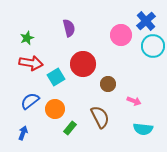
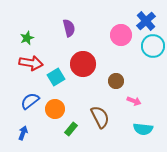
brown circle: moved 8 px right, 3 px up
green rectangle: moved 1 px right, 1 px down
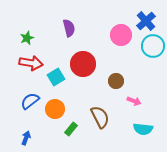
blue arrow: moved 3 px right, 5 px down
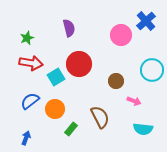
cyan circle: moved 1 px left, 24 px down
red circle: moved 4 px left
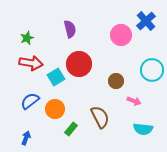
purple semicircle: moved 1 px right, 1 px down
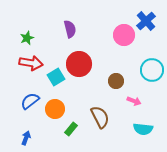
pink circle: moved 3 px right
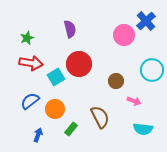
blue arrow: moved 12 px right, 3 px up
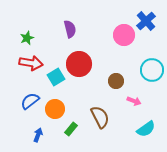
cyan semicircle: moved 3 px right; rotated 42 degrees counterclockwise
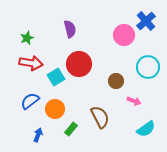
cyan circle: moved 4 px left, 3 px up
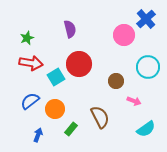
blue cross: moved 2 px up
